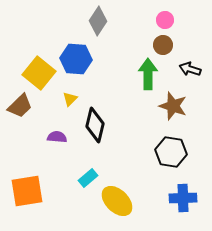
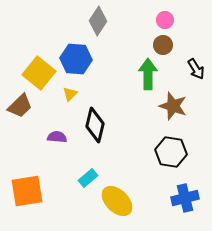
black arrow: moved 6 px right; rotated 140 degrees counterclockwise
yellow triangle: moved 5 px up
blue cross: moved 2 px right; rotated 12 degrees counterclockwise
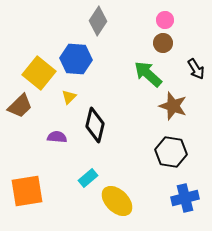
brown circle: moved 2 px up
green arrow: rotated 48 degrees counterclockwise
yellow triangle: moved 1 px left, 3 px down
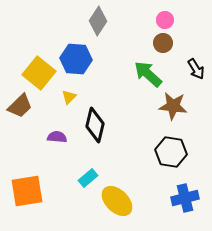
brown star: rotated 12 degrees counterclockwise
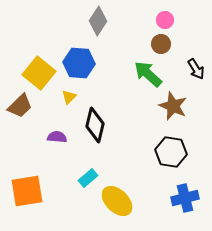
brown circle: moved 2 px left, 1 px down
blue hexagon: moved 3 px right, 4 px down
brown star: rotated 16 degrees clockwise
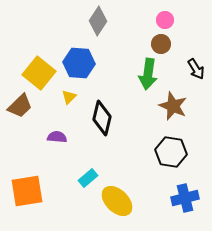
green arrow: rotated 124 degrees counterclockwise
black diamond: moved 7 px right, 7 px up
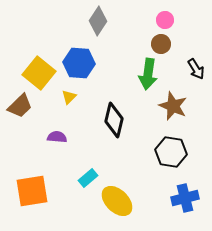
black diamond: moved 12 px right, 2 px down
orange square: moved 5 px right
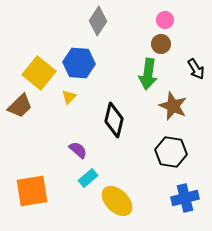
purple semicircle: moved 21 px right, 13 px down; rotated 36 degrees clockwise
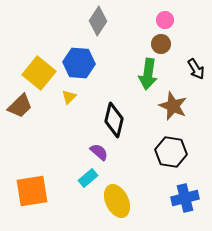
purple semicircle: moved 21 px right, 2 px down
yellow ellipse: rotated 20 degrees clockwise
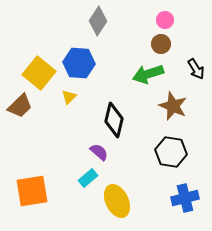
green arrow: rotated 64 degrees clockwise
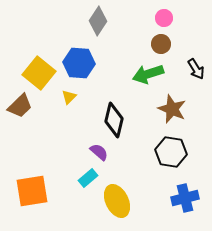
pink circle: moved 1 px left, 2 px up
brown star: moved 1 px left, 3 px down
